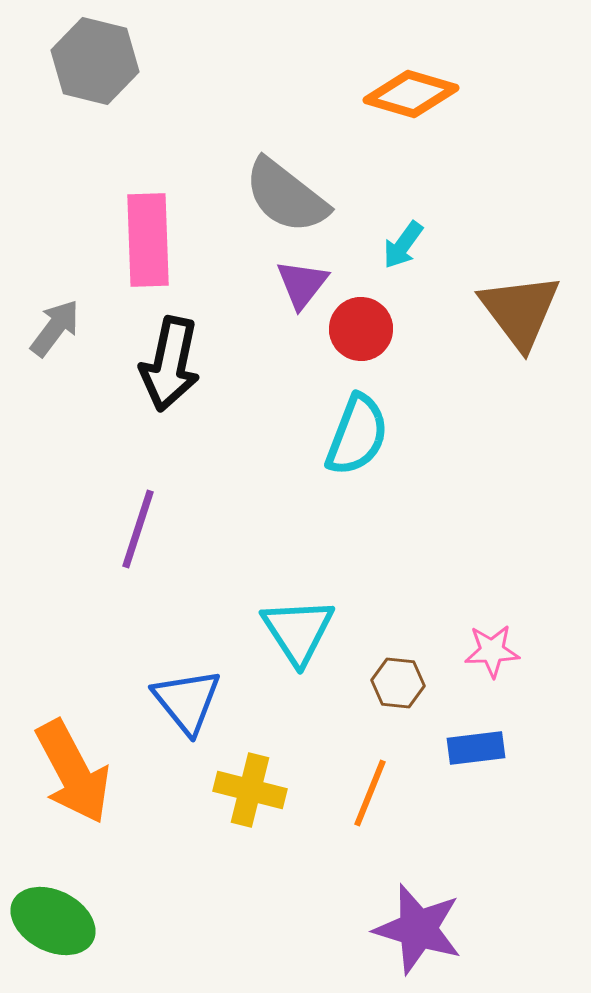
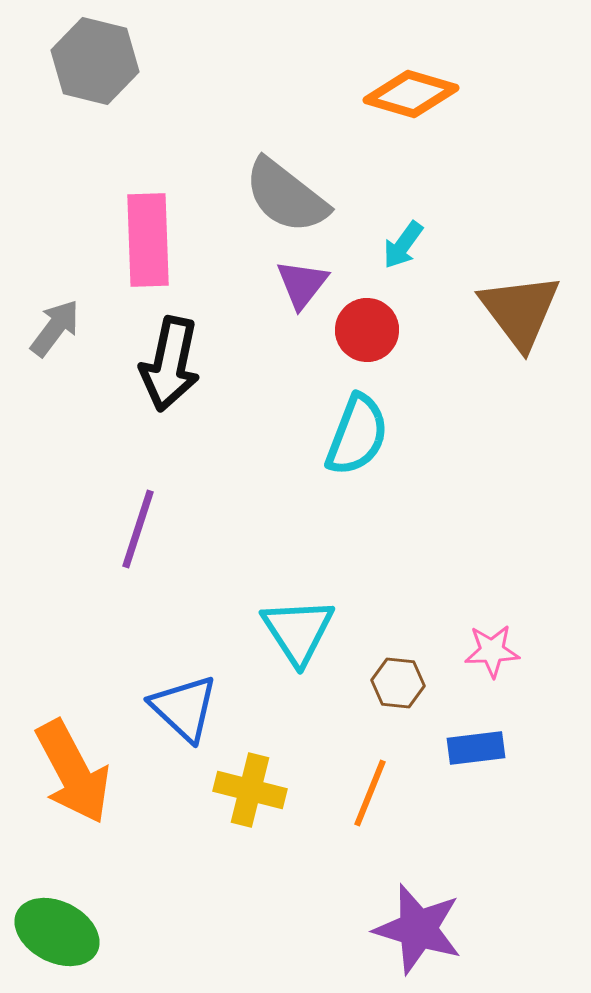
red circle: moved 6 px right, 1 px down
blue triangle: moved 3 px left, 7 px down; rotated 8 degrees counterclockwise
green ellipse: moved 4 px right, 11 px down
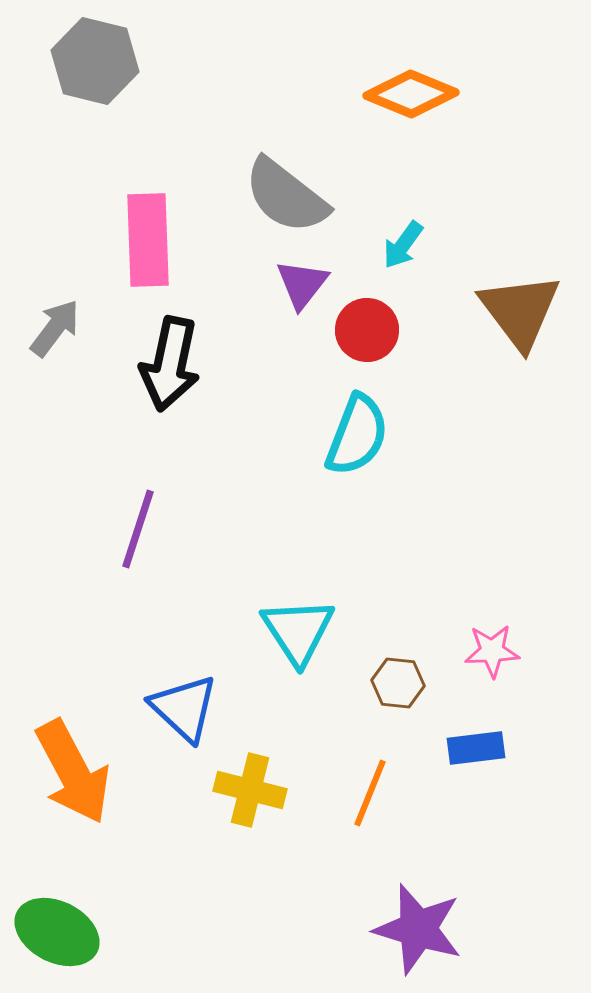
orange diamond: rotated 6 degrees clockwise
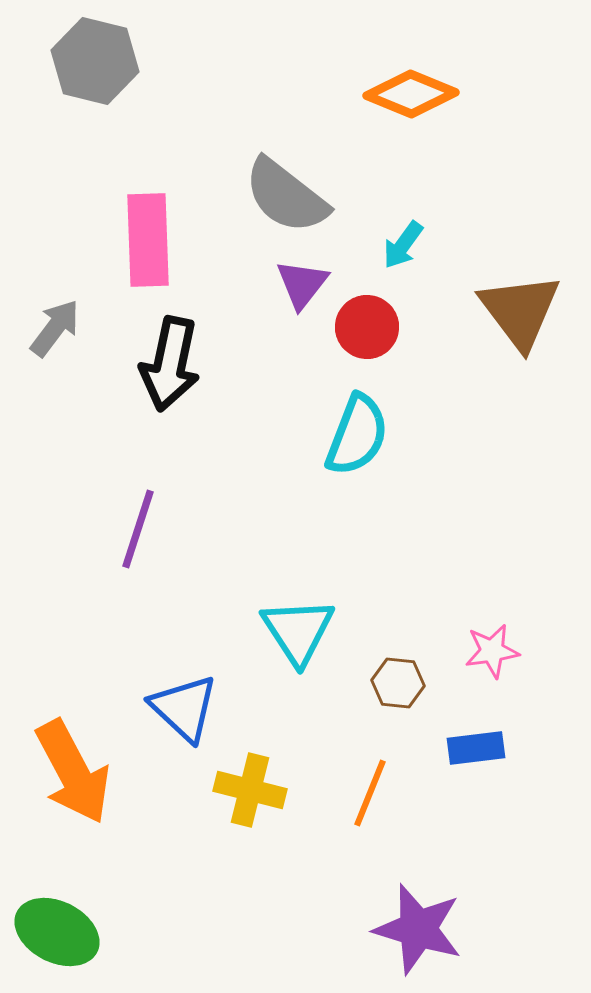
red circle: moved 3 px up
pink star: rotated 6 degrees counterclockwise
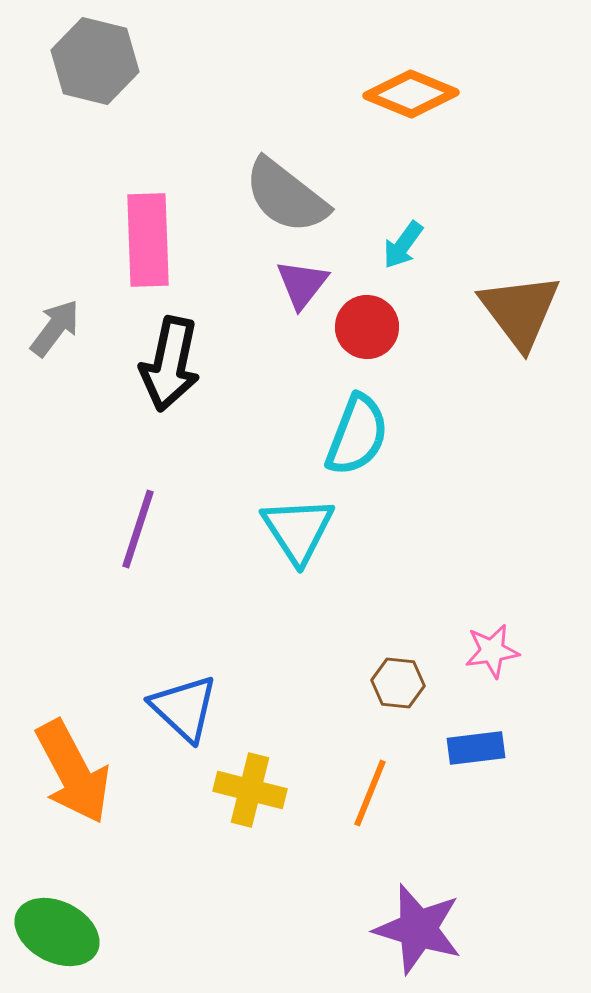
cyan triangle: moved 101 px up
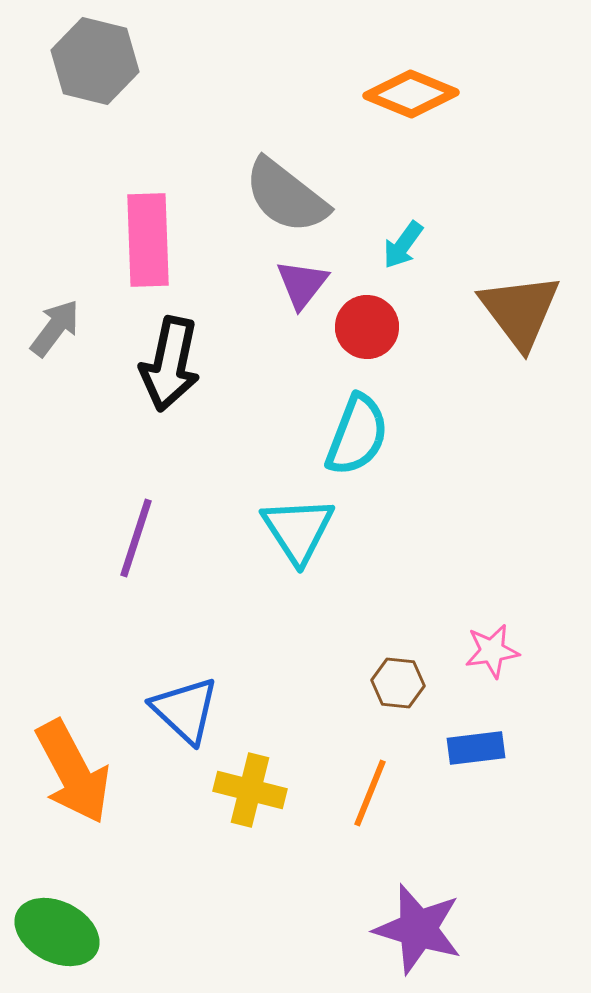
purple line: moved 2 px left, 9 px down
blue triangle: moved 1 px right, 2 px down
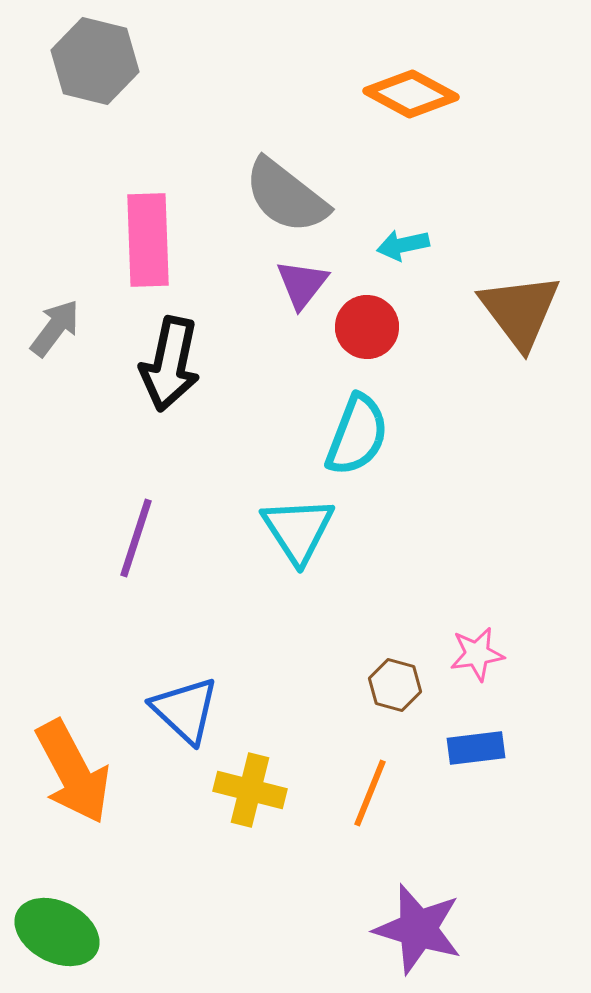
orange diamond: rotated 6 degrees clockwise
cyan arrow: rotated 42 degrees clockwise
pink star: moved 15 px left, 3 px down
brown hexagon: moved 3 px left, 2 px down; rotated 9 degrees clockwise
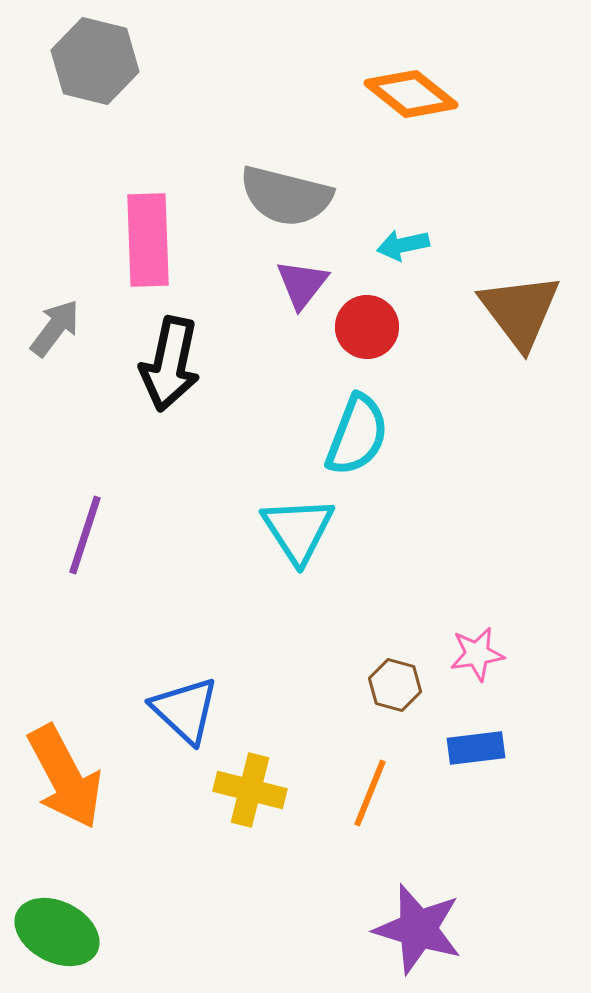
orange diamond: rotated 10 degrees clockwise
gray semicircle: rotated 24 degrees counterclockwise
purple line: moved 51 px left, 3 px up
orange arrow: moved 8 px left, 5 px down
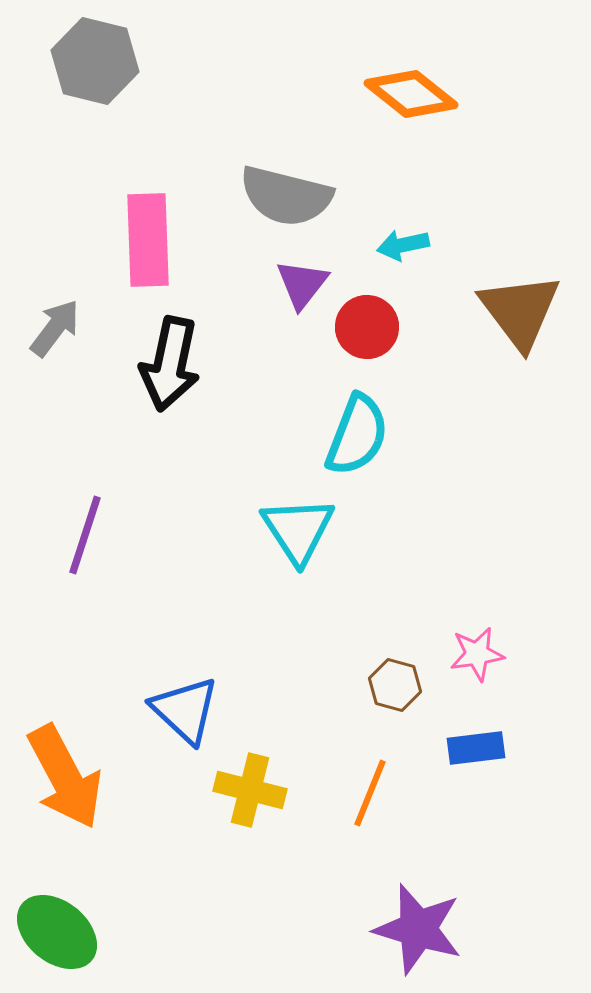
green ellipse: rotated 12 degrees clockwise
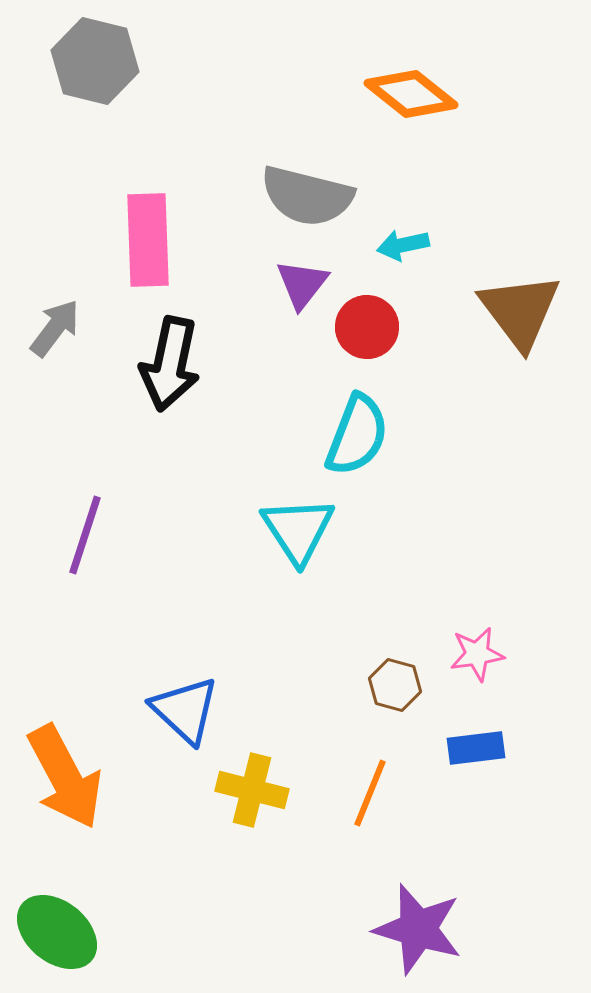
gray semicircle: moved 21 px right
yellow cross: moved 2 px right
